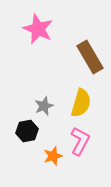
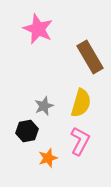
orange star: moved 5 px left, 2 px down
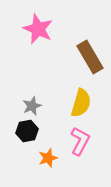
gray star: moved 12 px left
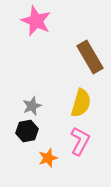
pink star: moved 2 px left, 8 px up
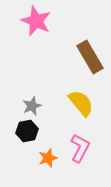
yellow semicircle: rotated 56 degrees counterclockwise
pink L-shape: moved 7 px down
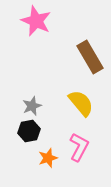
black hexagon: moved 2 px right
pink L-shape: moved 1 px left, 1 px up
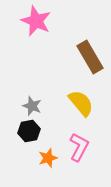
gray star: rotated 30 degrees counterclockwise
